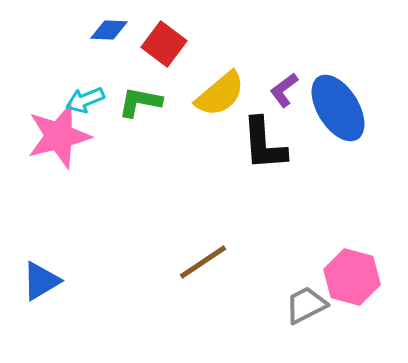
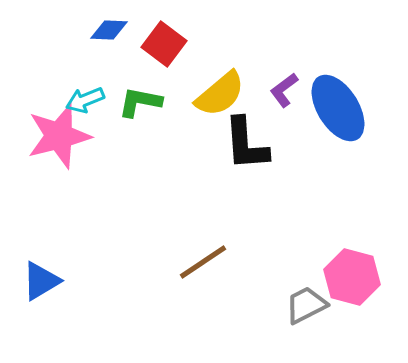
black L-shape: moved 18 px left
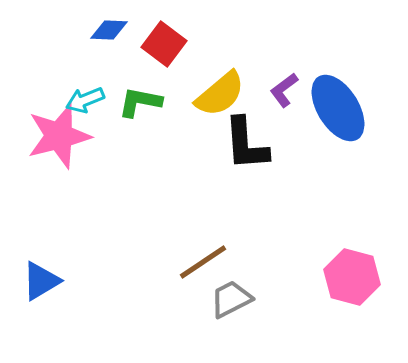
gray trapezoid: moved 75 px left, 6 px up
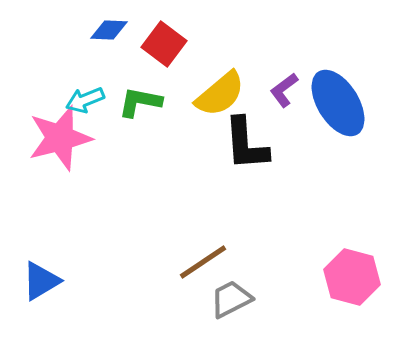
blue ellipse: moved 5 px up
pink star: moved 1 px right, 2 px down
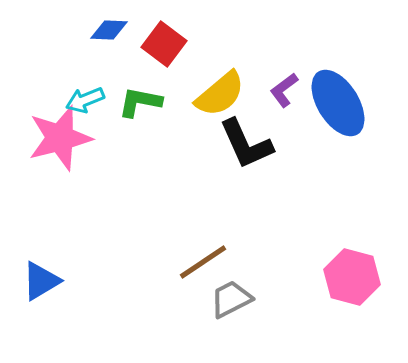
black L-shape: rotated 20 degrees counterclockwise
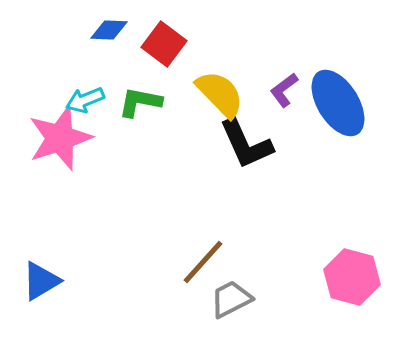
yellow semicircle: rotated 94 degrees counterclockwise
pink star: rotated 4 degrees counterclockwise
brown line: rotated 14 degrees counterclockwise
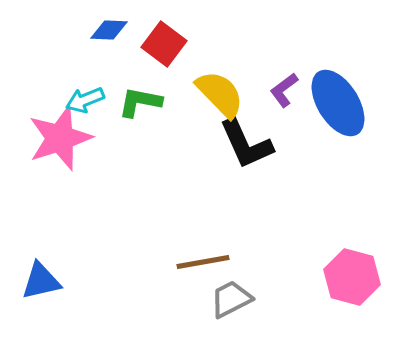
brown line: rotated 38 degrees clockwise
blue triangle: rotated 18 degrees clockwise
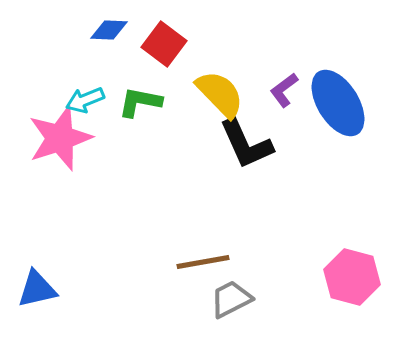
blue triangle: moved 4 px left, 8 px down
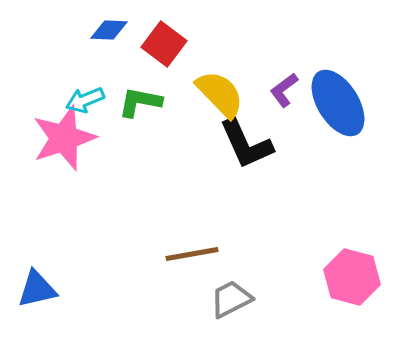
pink star: moved 4 px right
brown line: moved 11 px left, 8 px up
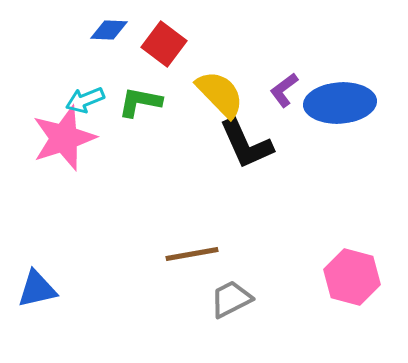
blue ellipse: moved 2 px right; rotated 62 degrees counterclockwise
